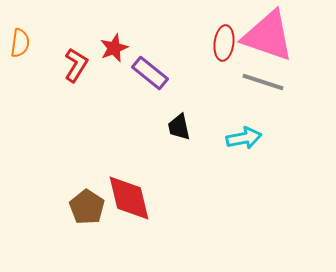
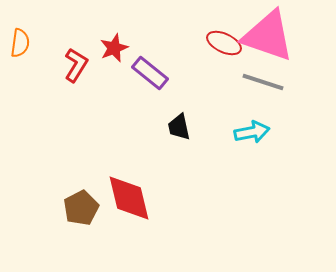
red ellipse: rotated 72 degrees counterclockwise
cyan arrow: moved 8 px right, 6 px up
brown pentagon: moved 6 px left, 1 px down; rotated 12 degrees clockwise
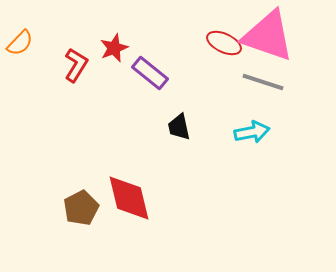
orange semicircle: rotated 36 degrees clockwise
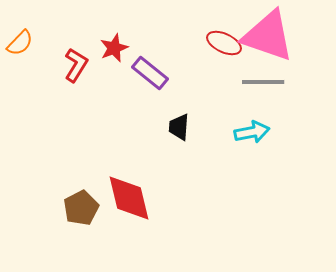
gray line: rotated 18 degrees counterclockwise
black trapezoid: rotated 16 degrees clockwise
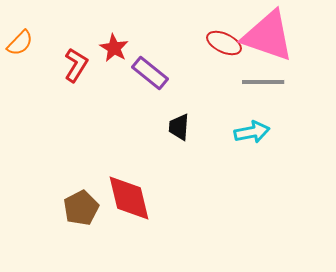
red star: rotated 20 degrees counterclockwise
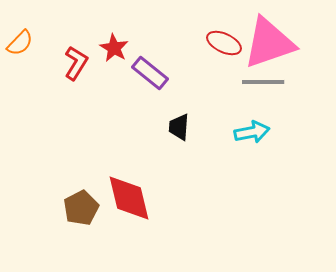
pink triangle: moved 1 px right, 7 px down; rotated 38 degrees counterclockwise
red L-shape: moved 2 px up
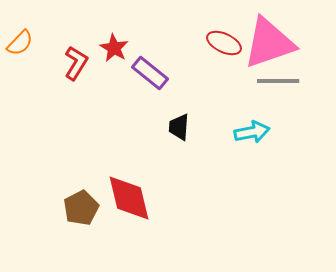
gray line: moved 15 px right, 1 px up
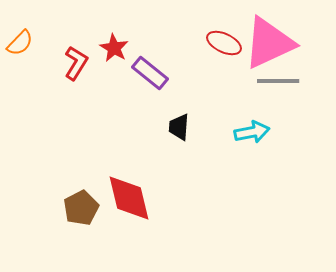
pink triangle: rotated 6 degrees counterclockwise
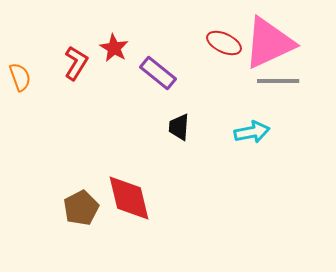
orange semicircle: moved 34 px down; rotated 64 degrees counterclockwise
purple rectangle: moved 8 px right
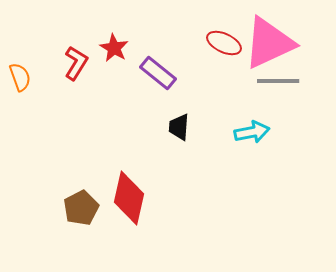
red diamond: rotated 26 degrees clockwise
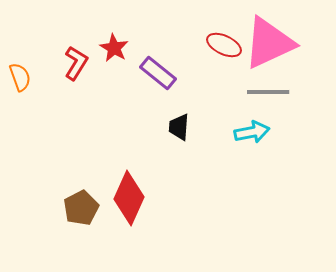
red ellipse: moved 2 px down
gray line: moved 10 px left, 11 px down
red diamond: rotated 12 degrees clockwise
